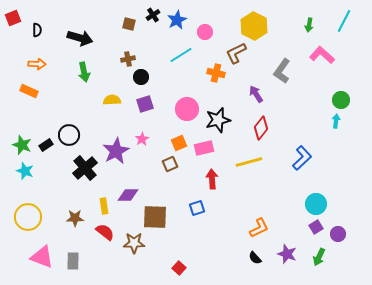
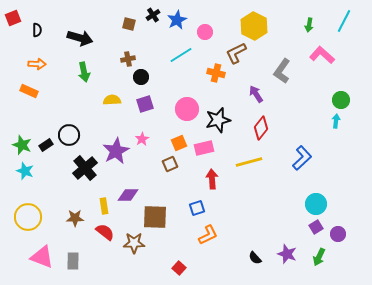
orange L-shape at (259, 228): moved 51 px left, 7 px down
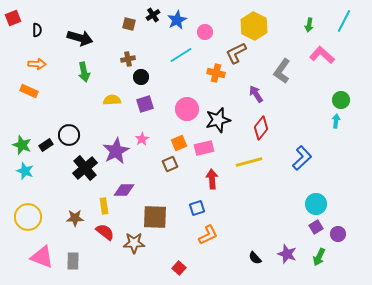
purple diamond at (128, 195): moved 4 px left, 5 px up
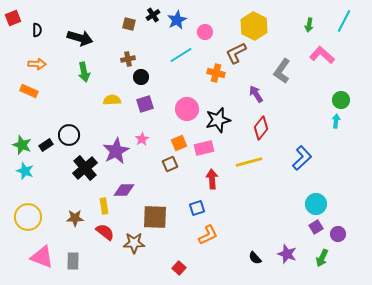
green arrow at (319, 257): moved 3 px right, 1 px down
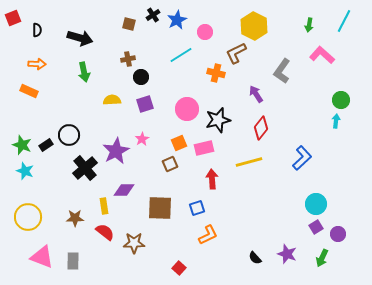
brown square at (155, 217): moved 5 px right, 9 px up
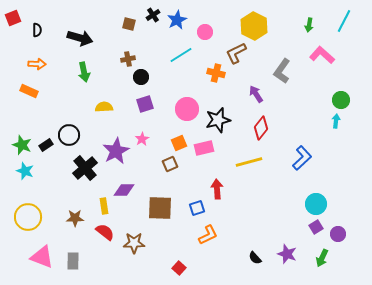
yellow semicircle at (112, 100): moved 8 px left, 7 px down
red arrow at (212, 179): moved 5 px right, 10 px down
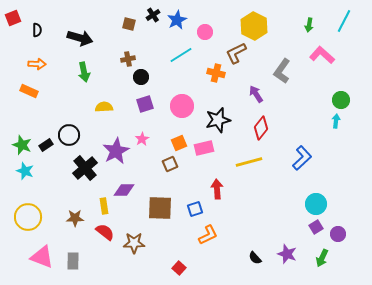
pink circle at (187, 109): moved 5 px left, 3 px up
blue square at (197, 208): moved 2 px left, 1 px down
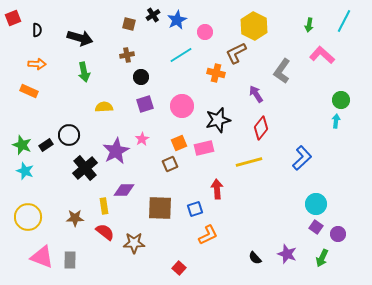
brown cross at (128, 59): moved 1 px left, 4 px up
purple square at (316, 227): rotated 24 degrees counterclockwise
gray rectangle at (73, 261): moved 3 px left, 1 px up
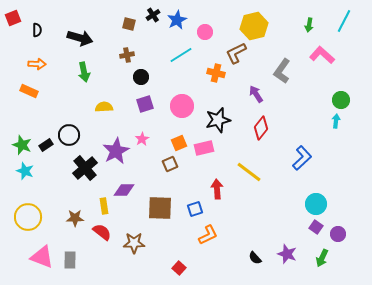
yellow hexagon at (254, 26): rotated 20 degrees clockwise
yellow line at (249, 162): moved 10 px down; rotated 52 degrees clockwise
red semicircle at (105, 232): moved 3 px left
